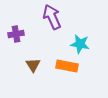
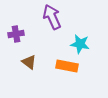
brown triangle: moved 4 px left, 3 px up; rotated 21 degrees counterclockwise
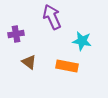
cyan star: moved 2 px right, 3 px up
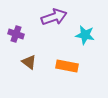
purple arrow: moved 2 px right; rotated 95 degrees clockwise
purple cross: rotated 28 degrees clockwise
cyan star: moved 3 px right, 6 px up
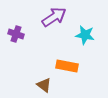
purple arrow: rotated 15 degrees counterclockwise
brown triangle: moved 15 px right, 23 px down
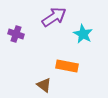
cyan star: moved 2 px left, 1 px up; rotated 18 degrees clockwise
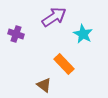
orange rectangle: moved 3 px left, 2 px up; rotated 35 degrees clockwise
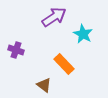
purple cross: moved 16 px down
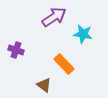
cyan star: rotated 18 degrees counterclockwise
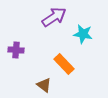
purple cross: rotated 14 degrees counterclockwise
